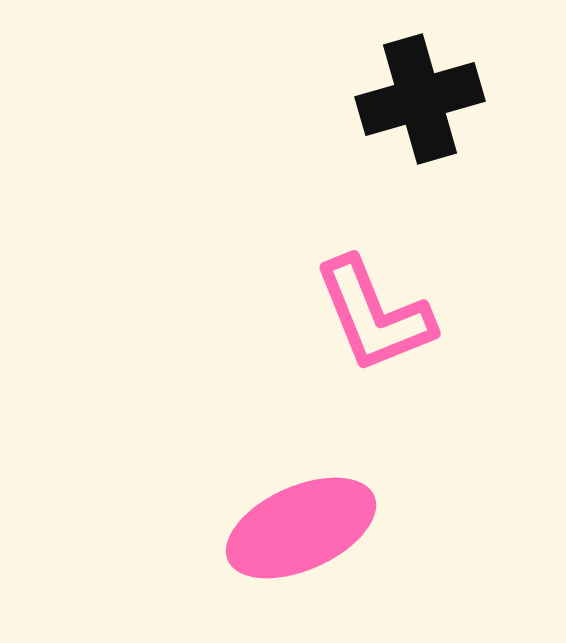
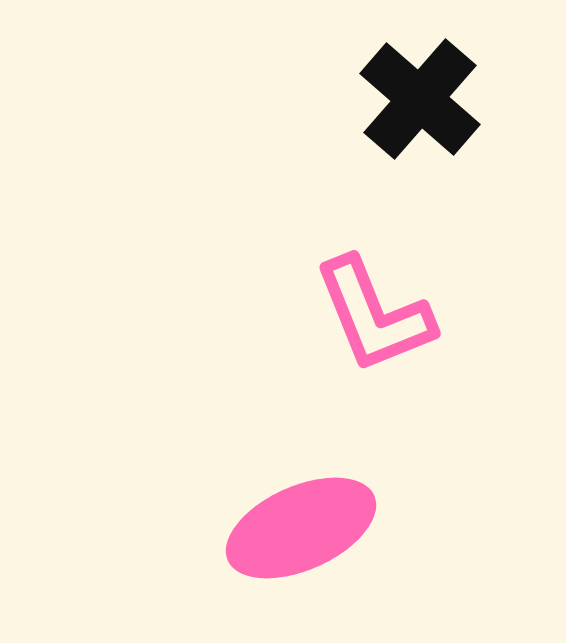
black cross: rotated 33 degrees counterclockwise
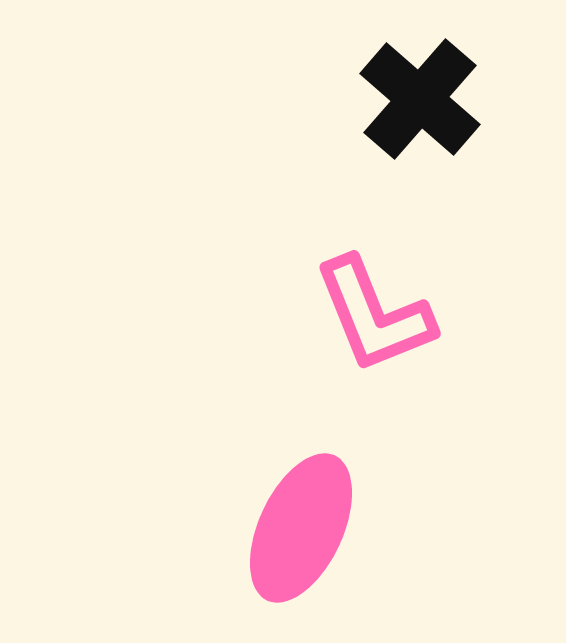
pink ellipse: rotated 41 degrees counterclockwise
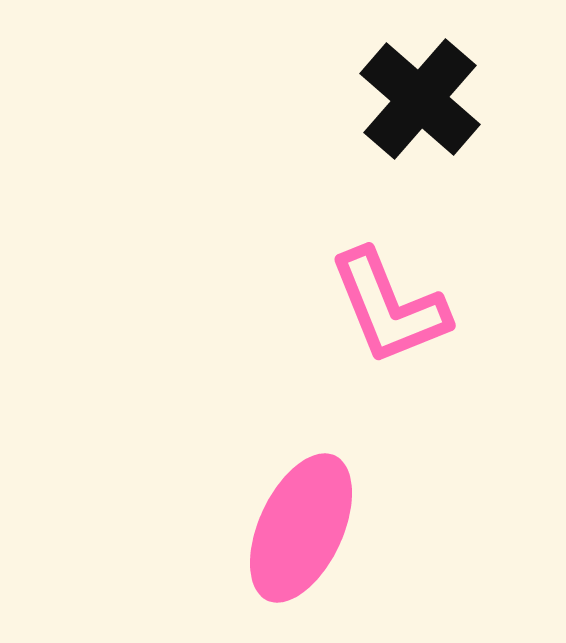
pink L-shape: moved 15 px right, 8 px up
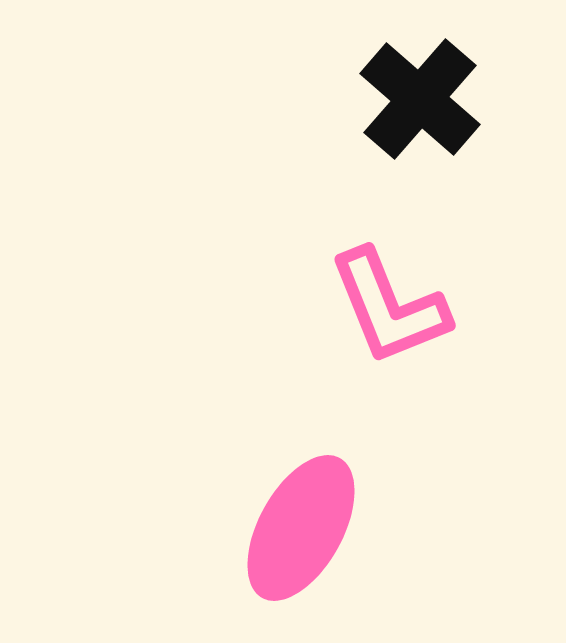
pink ellipse: rotated 4 degrees clockwise
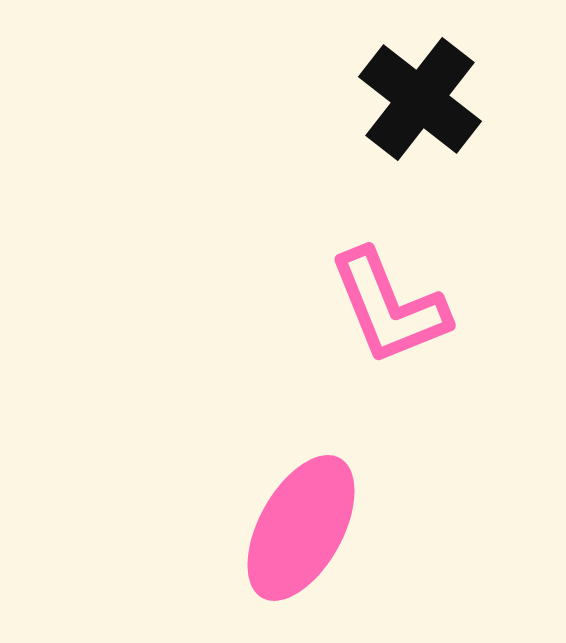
black cross: rotated 3 degrees counterclockwise
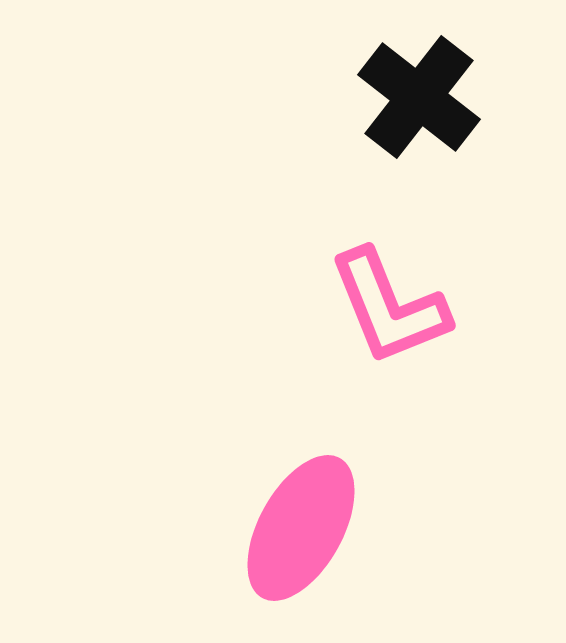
black cross: moved 1 px left, 2 px up
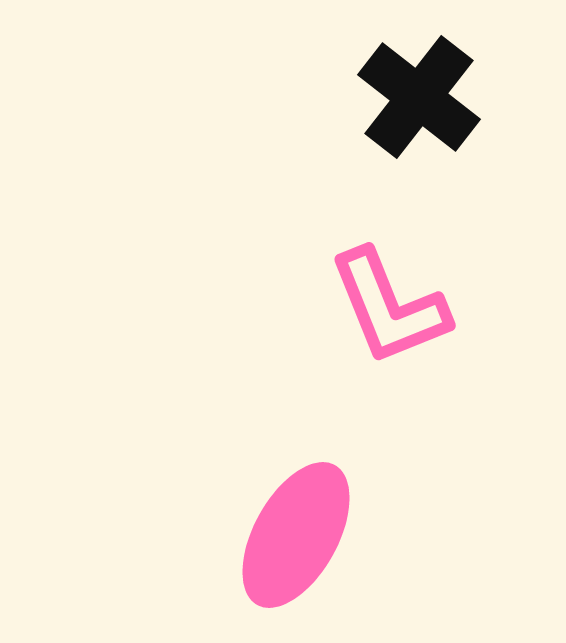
pink ellipse: moved 5 px left, 7 px down
